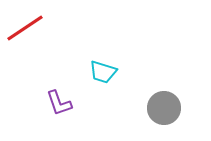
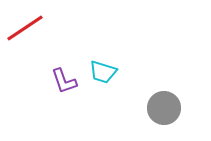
purple L-shape: moved 5 px right, 22 px up
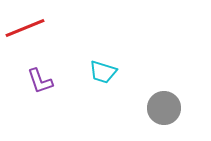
red line: rotated 12 degrees clockwise
purple L-shape: moved 24 px left
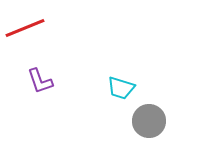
cyan trapezoid: moved 18 px right, 16 px down
gray circle: moved 15 px left, 13 px down
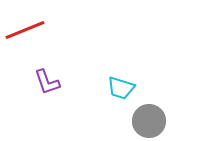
red line: moved 2 px down
purple L-shape: moved 7 px right, 1 px down
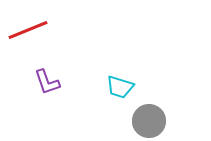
red line: moved 3 px right
cyan trapezoid: moved 1 px left, 1 px up
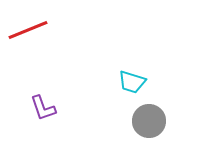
purple L-shape: moved 4 px left, 26 px down
cyan trapezoid: moved 12 px right, 5 px up
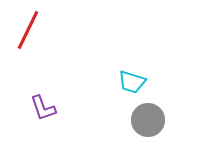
red line: rotated 42 degrees counterclockwise
gray circle: moved 1 px left, 1 px up
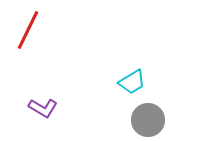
cyan trapezoid: rotated 48 degrees counterclockwise
purple L-shape: rotated 40 degrees counterclockwise
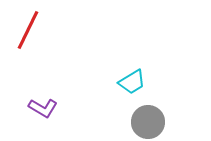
gray circle: moved 2 px down
